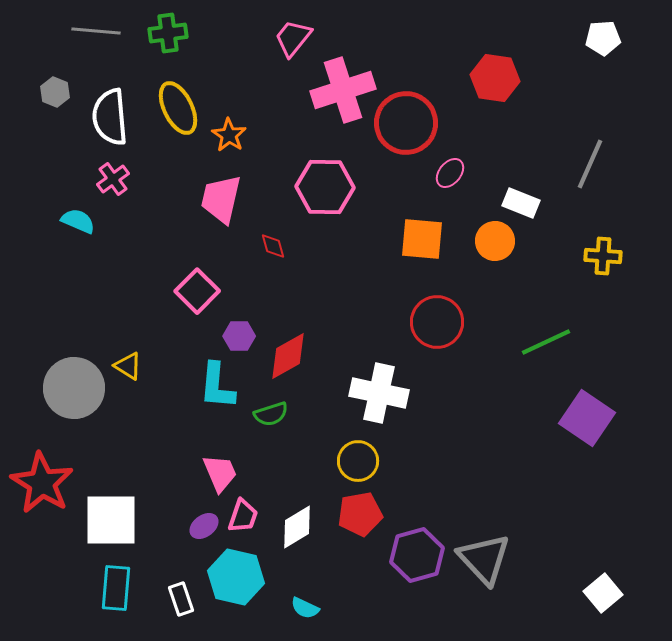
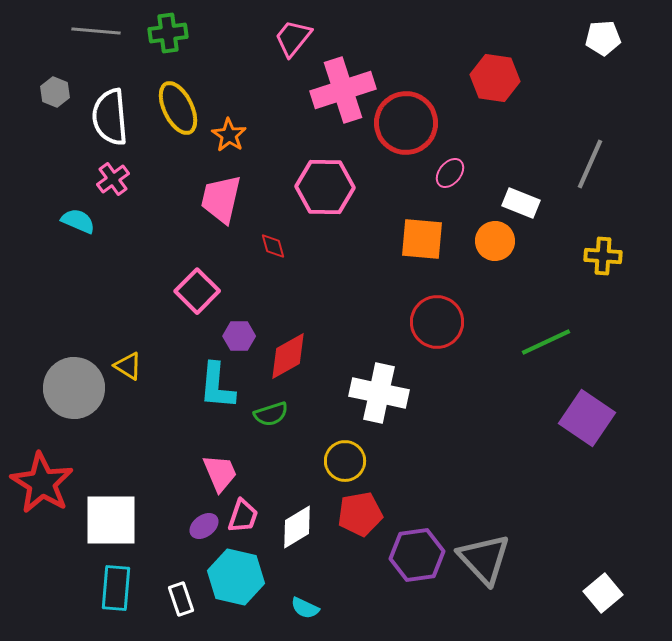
yellow circle at (358, 461): moved 13 px left
purple hexagon at (417, 555): rotated 8 degrees clockwise
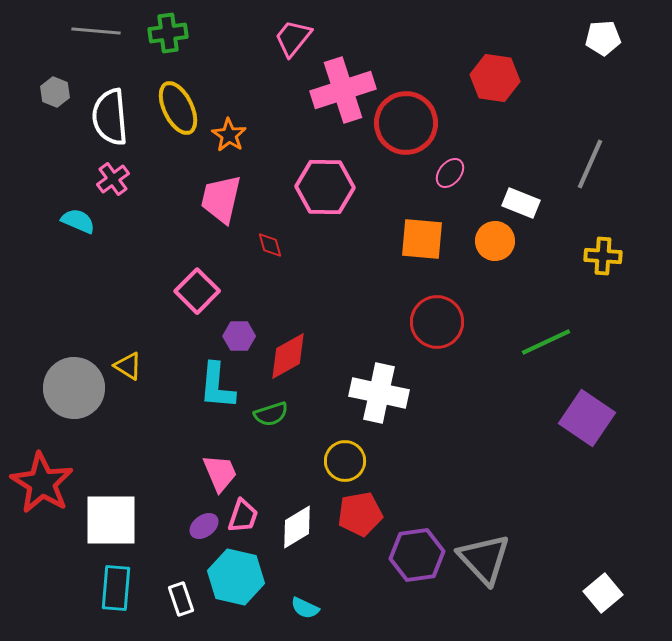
red diamond at (273, 246): moved 3 px left, 1 px up
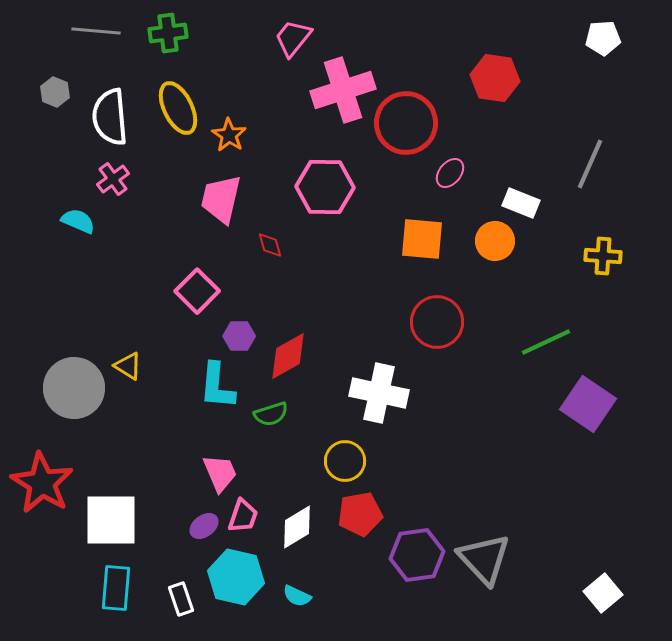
purple square at (587, 418): moved 1 px right, 14 px up
cyan semicircle at (305, 608): moved 8 px left, 12 px up
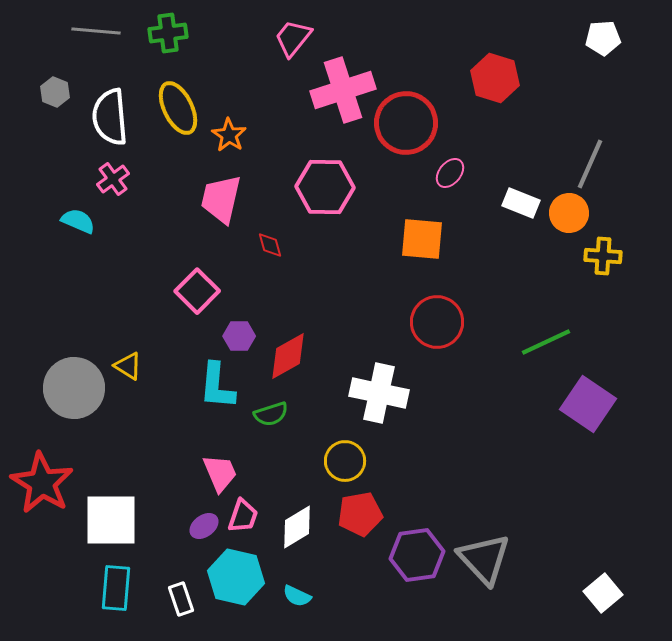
red hexagon at (495, 78): rotated 9 degrees clockwise
orange circle at (495, 241): moved 74 px right, 28 px up
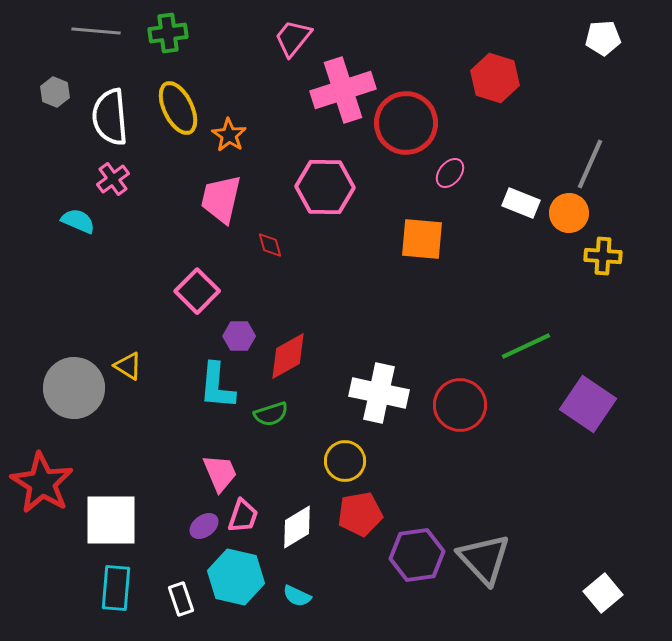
red circle at (437, 322): moved 23 px right, 83 px down
green line at (546, 342): moved 20 px left, 4 px down
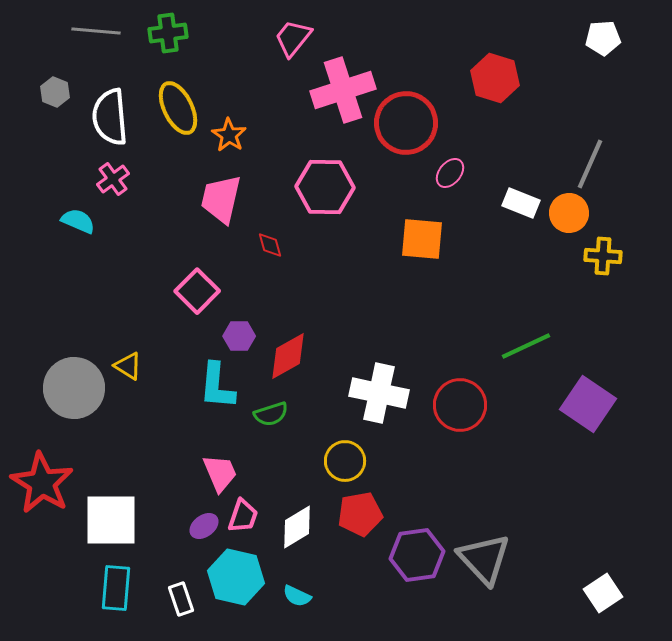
white square at (603, 593): rotated 6 degrees clockwise
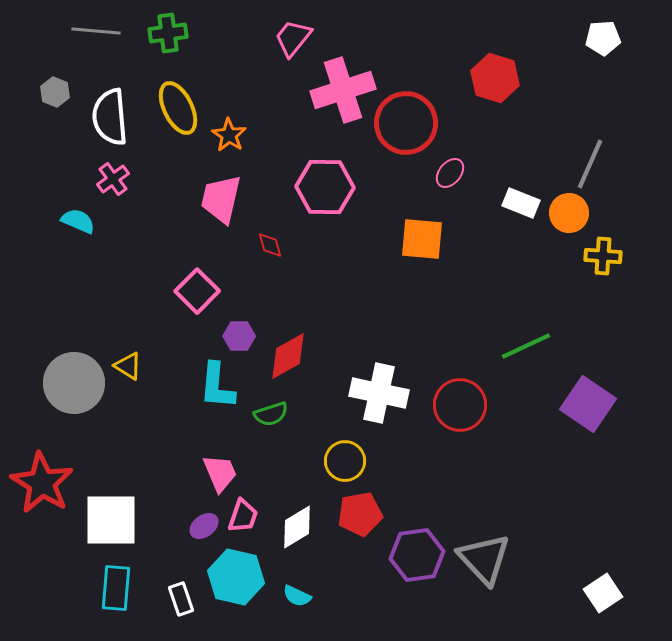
gray circle at (74, 388): moved 5 px up
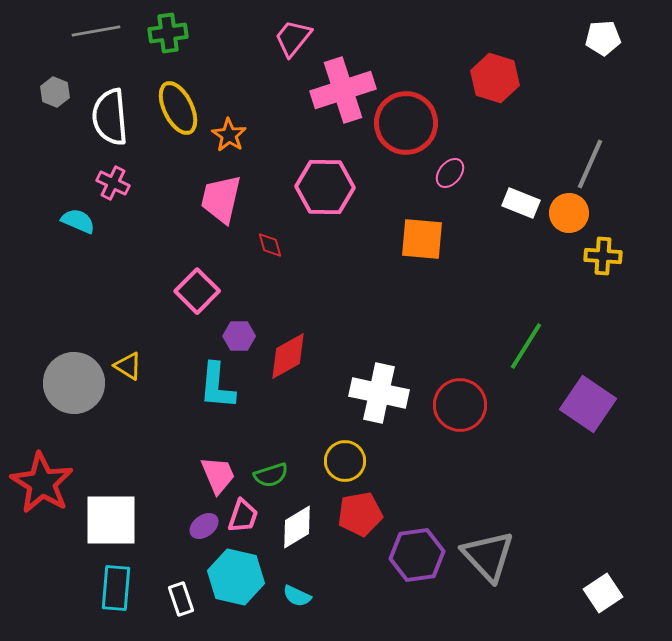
gray line at (96, 31): rotated 15 degrees counterclockwise
pink cross at (113, 179): moved 4 px down; rotated 28 degrees counterclockwise
green line at (526, 346): rotated 33 degrees counterclockwise
green semicircle at (271, 414): moved 61 px down
pink trapezoid at (220, 473): moved 2 px left, 2 px down
gray triangle at (484, 559): moved 4 px right, 3 px up
